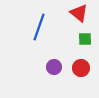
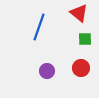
purple circle: moved 7 px left, 4 px down
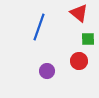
green square: moved 3 px right
red circle: moved 2 px left, 7 px up
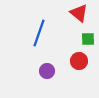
blue line: moved 6 px down
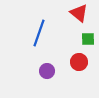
red circle: moved 1 px down
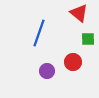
red circle: moved 6 px left
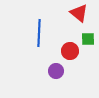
blue line: rotated 16 degrees counterclockwise
red circle: moved 3 px left, 11 px up
purple circle: moved 9 px right
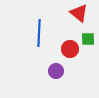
red circle: moved 2 px up
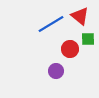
red triangle: moved 1 px right, 3 px down
blue line: moved 12 px right, 9 px up; rotated 56 degrees clockwise
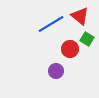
green square: moved 1 px left; rotated 32 degrees clockwise
